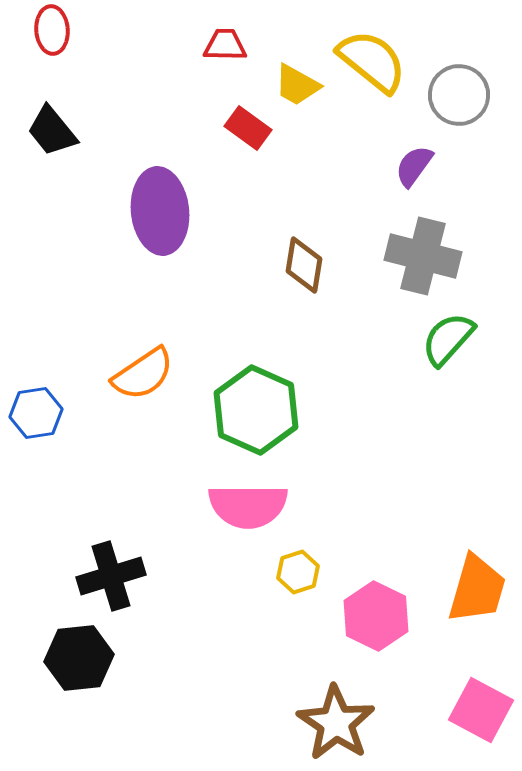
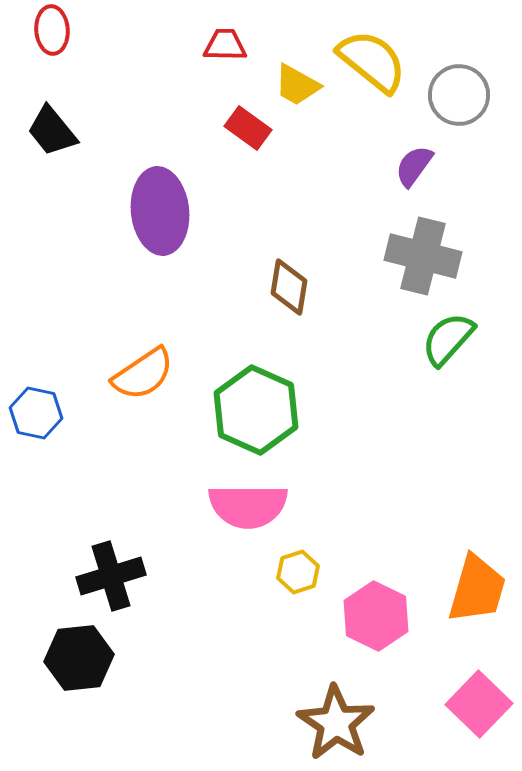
brown diamond: moved 15 px left, 22 px down
blue hexagon: rotated 21 degrees clockwise
pink square: moved 2 px left, 6 px up; rotated 16 degrees clockwise
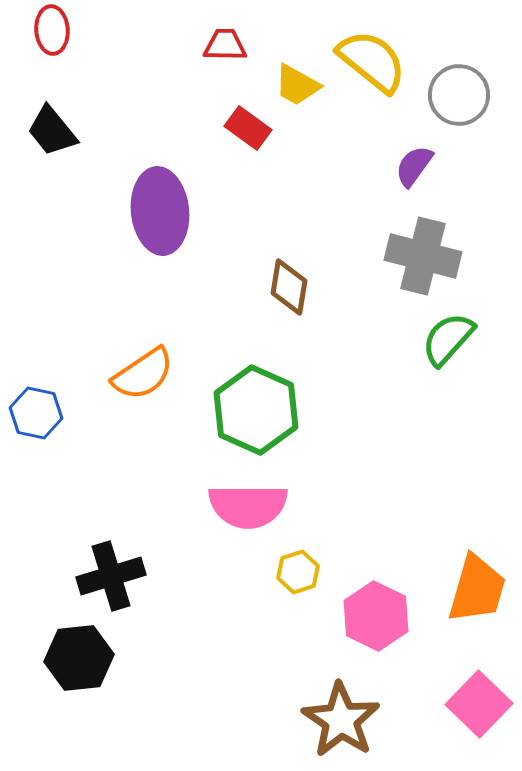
brown star: moved 5 px right, 3 px up
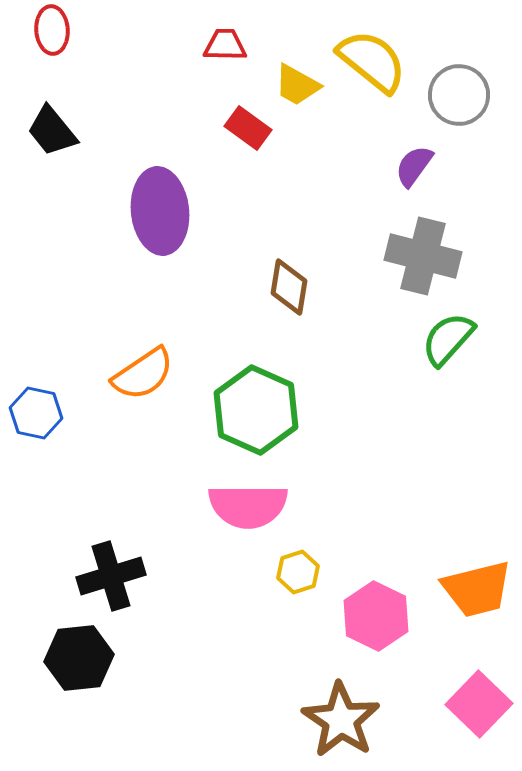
orange trapezoid: rotated 60 degrees clockwise
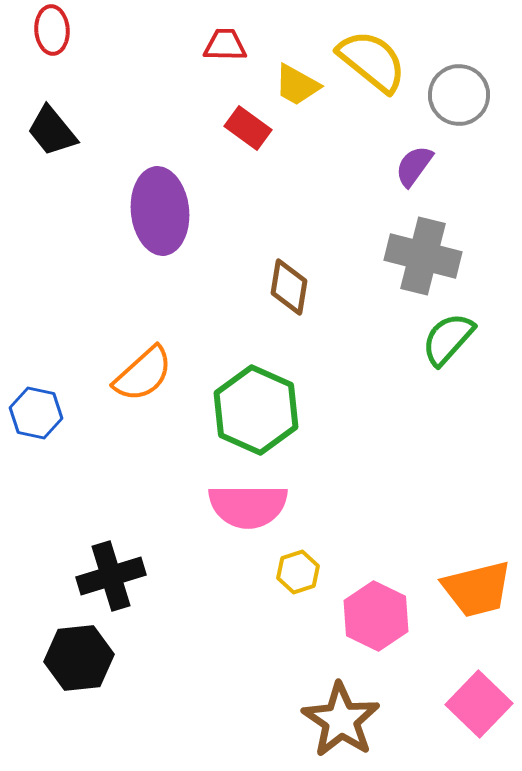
orange semicircle: rotated 8 degrees counterclockwise
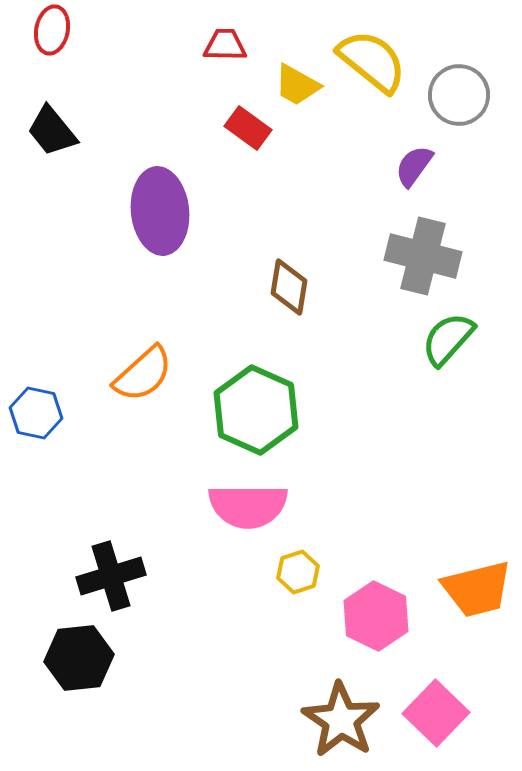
red ellipse: rotated 15 degrees clockwise
pink square: moved 43 px left, 9 px down
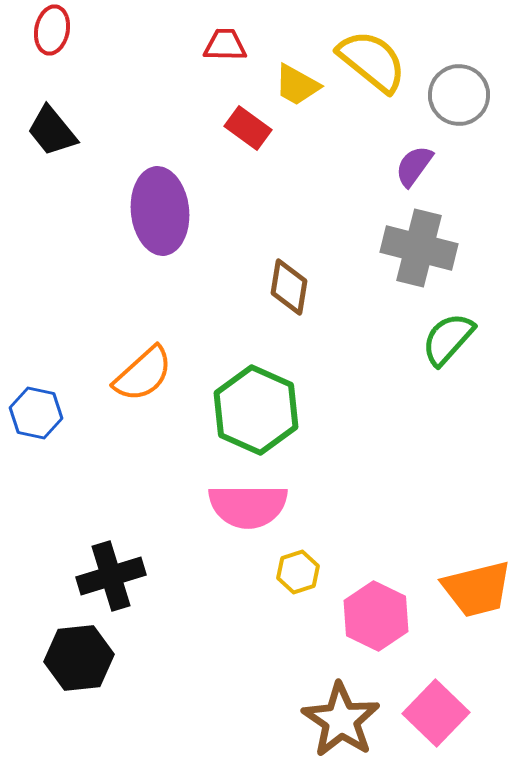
gray cross: moved 4 px left, 8 px up
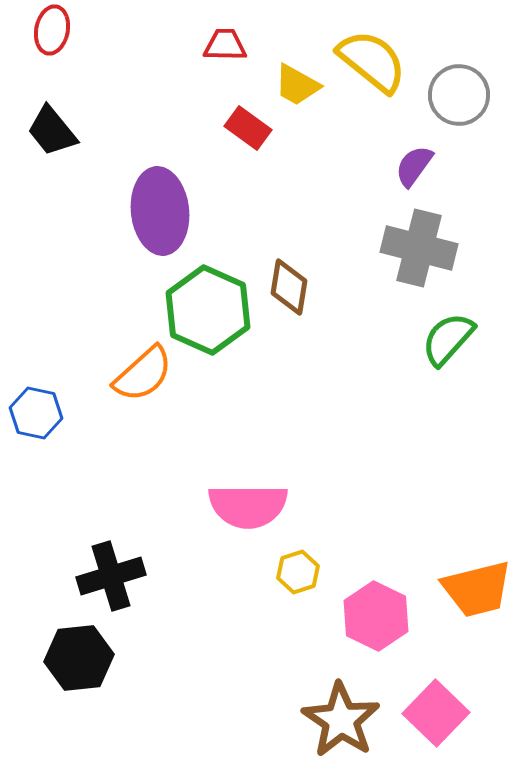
green hexagon: moved 48 px left, 100 px up
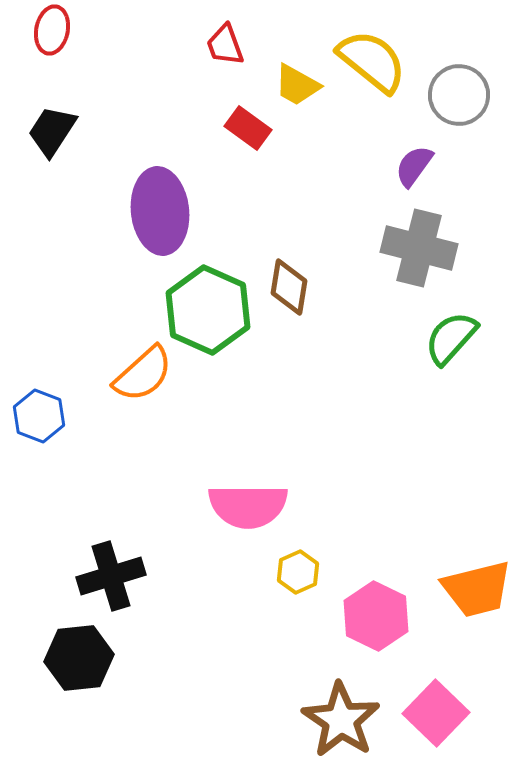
red trapezoid: rotated 111 degrees counterclockwise
black trapezoid: rotated 72 degrees clockwise
green semicircle: moved 3 px right, 1 px up
blue hexagon: moved 3 px right, 3 px down; rotated 9 degrees clockwise
yellow hexagon: rotated 6 degrees counterclockwise
